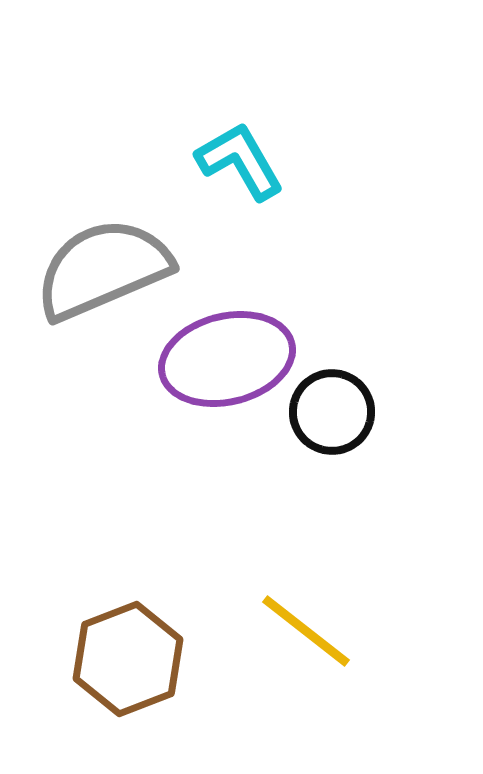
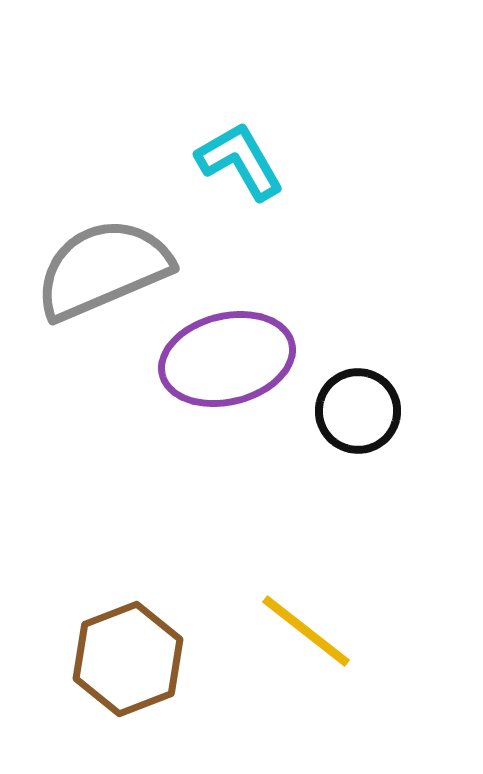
black circle: moved 26 px right, 1 px up
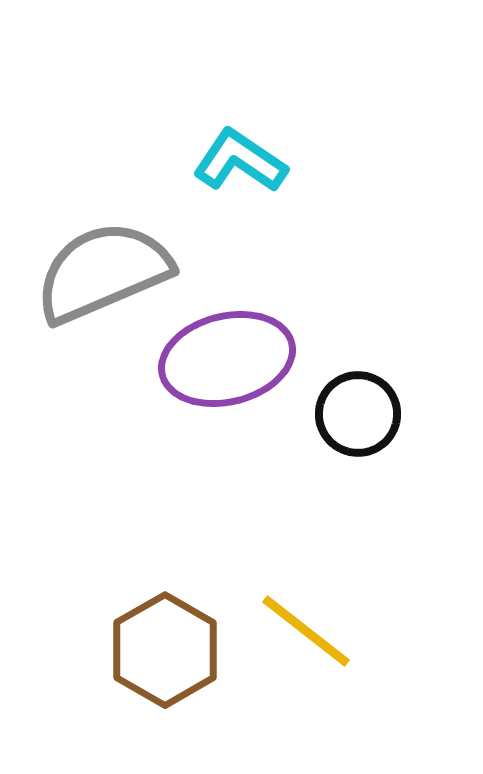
cyan L-shape: rotated 26 degrees counterclockwise
gray semicircle: moved 3 px down
black circle: moved 3 px down
brown hexagon: moved 37 px right, 9 px up; rotated 9 degrees counterclockwise
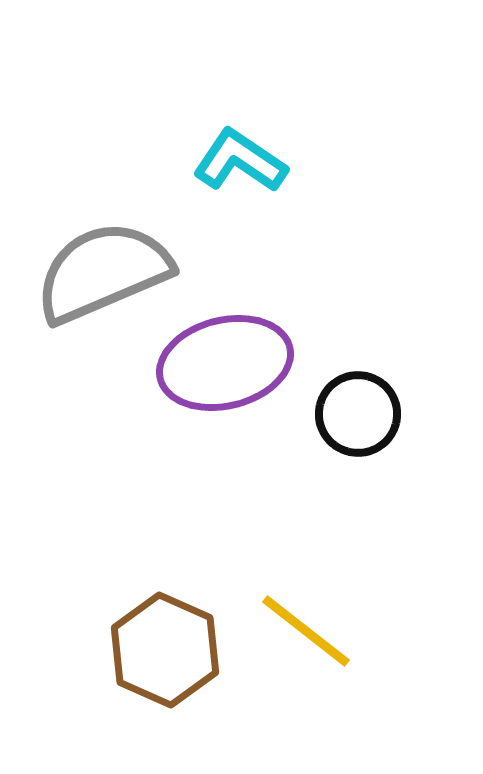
purple ellipse: moved 2 px left, 4 px down
brown hexagon: rotated 6 degrees counterclockwise
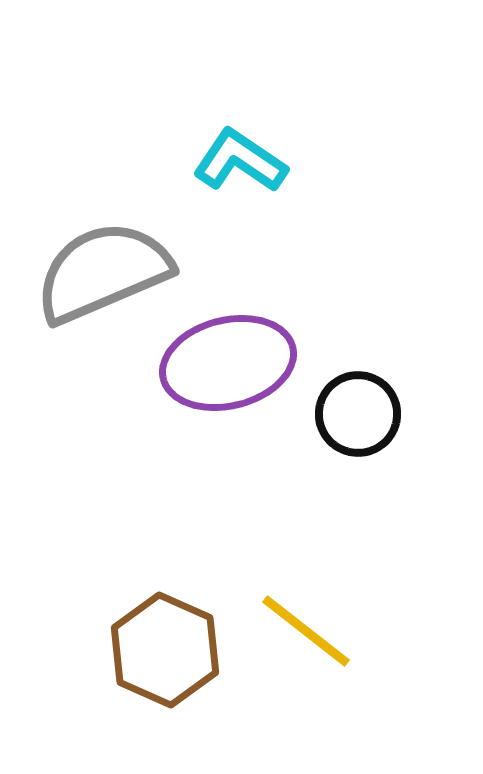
purple ellipse: moved 3 px right
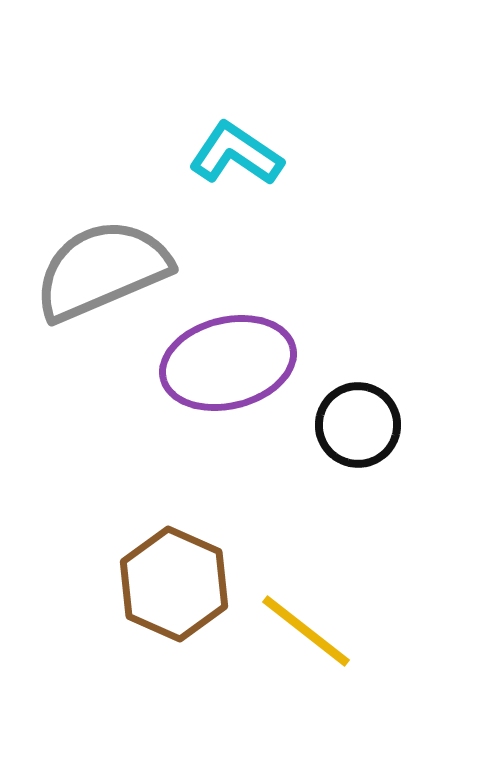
cyan L-shape: moved 4 px left, 7 px up
gray semicircle: moved 1 px left, 2 px up
black circle: moved 11 px down
brown hexagon: moved 9 px right, 66 px up
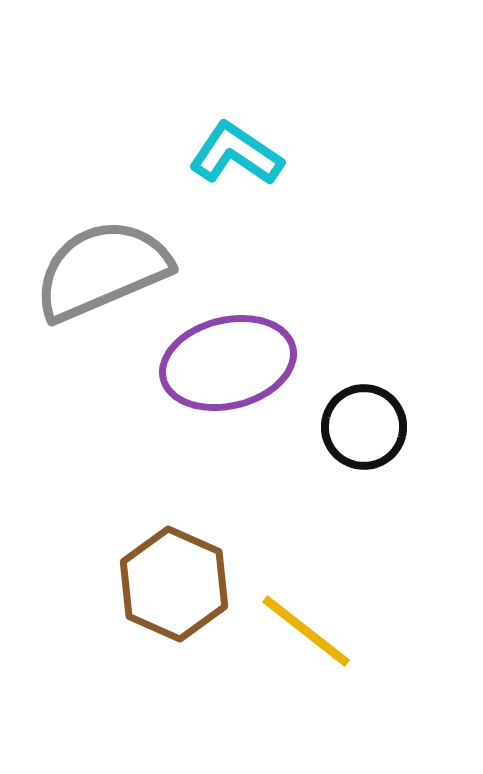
black circle: moved 6 px right, 2 px down
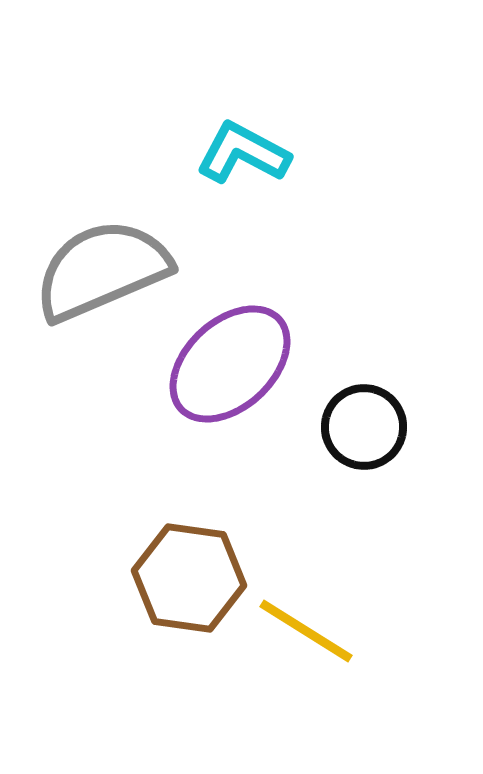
cyan L-shape: moved 7 px right, 1 px up; rotated 6 degrees counterclockwise
purple ellipse: moved 2 px right, 1 px down; rotated 29 degrees counterclockwise
brown hexagon: moved 15 px right, 6 px up; rotated 16 degrees counterclockwise
yellow line: rotated 6 degrees counterclockwise
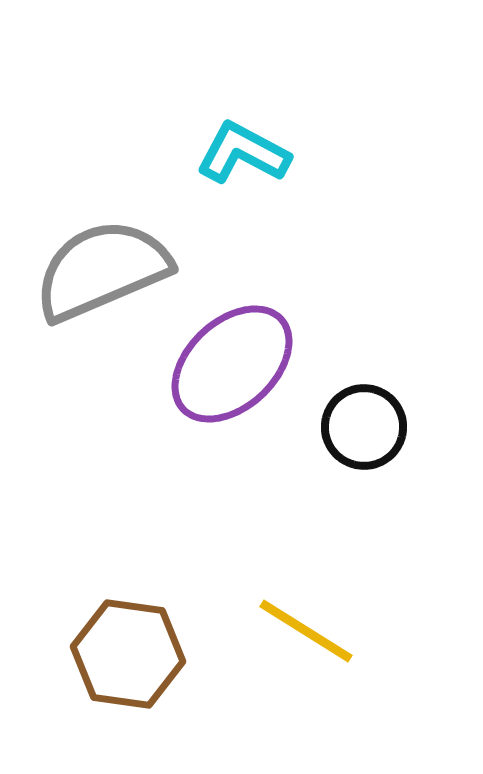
purple ellipse: moved 2 px right
brown hexagon: moved 61 px left, 76 px down
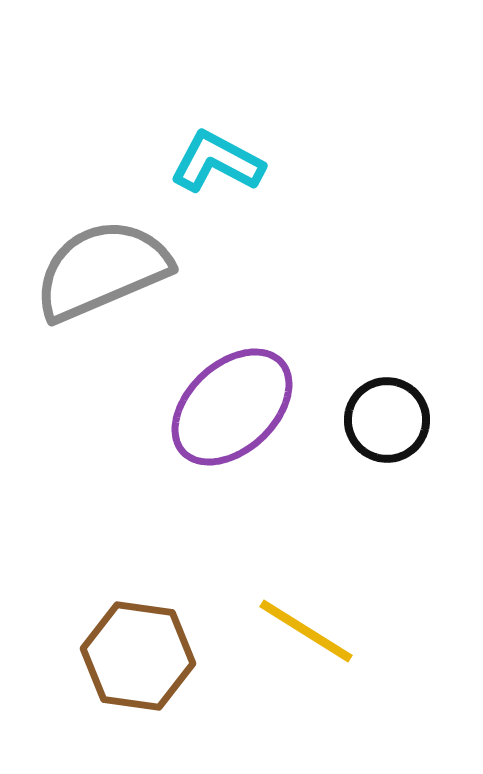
cyan L-shape: moved 26 px left, 9 px down
purple ellipse: moved 43 px down
black circle: moved 23 px right, 7 px up
brown hexagon: moved 10 px right, 2 px down
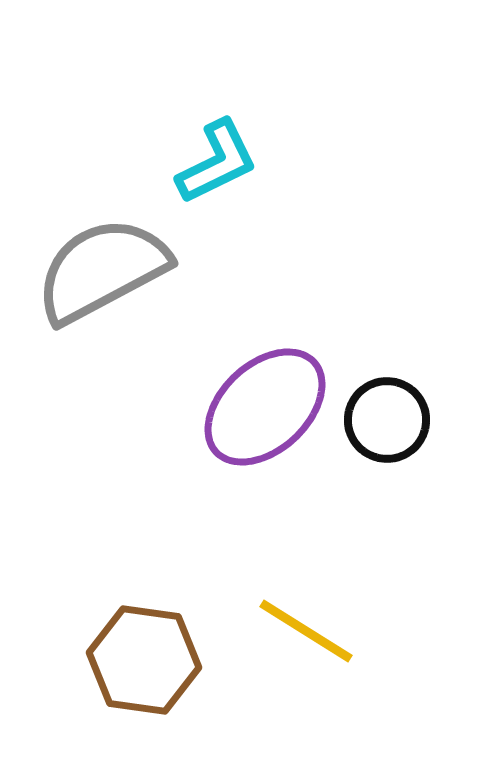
cyan L-shape: rotated 126 degrees clockwise
gray semicircle: rotated 5 degrees counterclockwise
purple ellipse: moved 33 px right
brown hexagon: moved 6 px right, 4 px down
